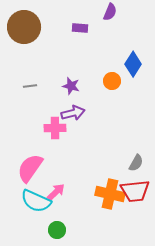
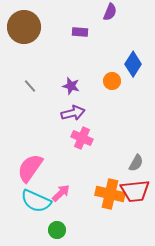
purple rectangle: moved 4 px down
gray line: rotated 56 degrees clockwise
pink cross: moved 27 px right, 10 px down; rotated 25 degrees clockwise
pink arrow: moved 5 px right, 1 px down
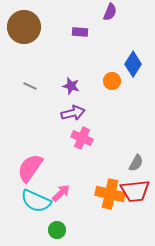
gray line: rotated 24 degrees counterclockwise
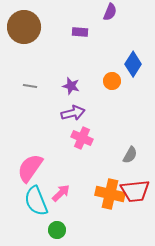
gray line: rotated 16 degrees counterclockwise
gray semicircle: moved 6 px left, 8 px up
cyan semicircle: rotated 44 degrees clockwise
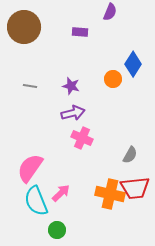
orange circle: moved 1 px right, 2 px up
red trapezoid: moved 3 px up
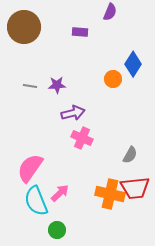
purple star: moved 14 px left, 1 px up; rotated 18 degrees counterclockwise
pink arrow: moved 1 px left
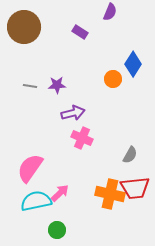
purple rectangle: rotated 28 degrees clockwise
cyan semicircle: rotated 100 degrees clockwise
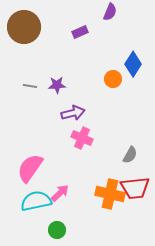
purple rectangle: rotated 56 degrees counterclockwise
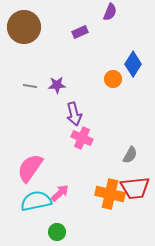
purple arrow: moved 1 px right, 1 px down; rotated 90 degrees clockwise
green circle: moved 2 px down
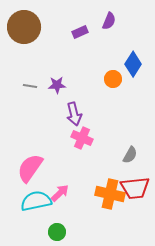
purple semicircle: moved 1 px left, 9 px down
